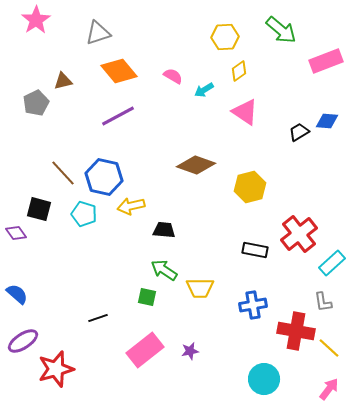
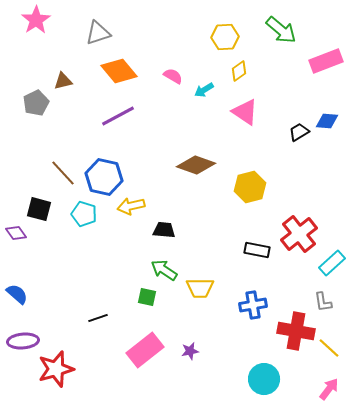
black rectangle at (255, 250): moved 2 px right
purple ellipse at (23, 341): rotated 28 degrees clockwise
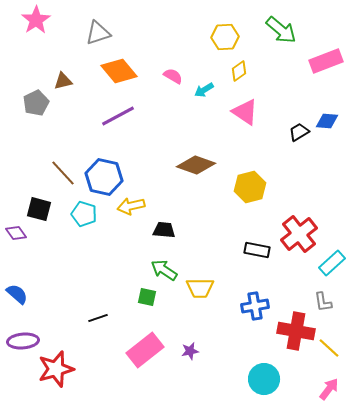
blue cross at (253, 305): moved 2 px right, 1 px down
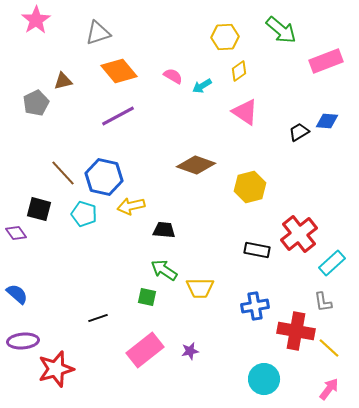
cyan arrow at (204, 90): moved 2 px left, 4 px up
